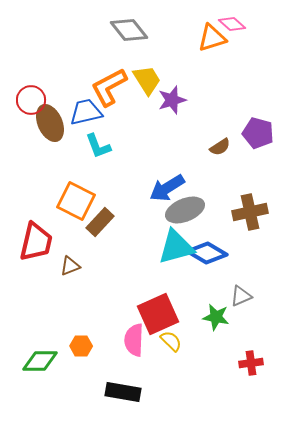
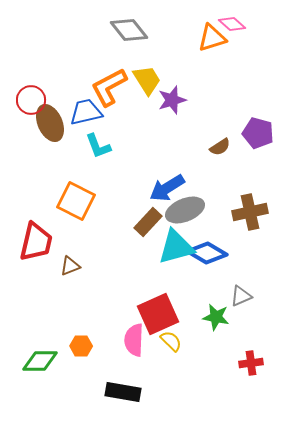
brown rectangle: moved 48 px right
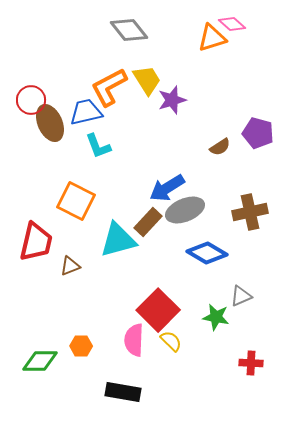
cyan triangle: moved 58 px left, 7 px up
red square: moved 4 px up; rotated 21 degrees counterclockwise
red cross: rotated 10 degrees clockwise
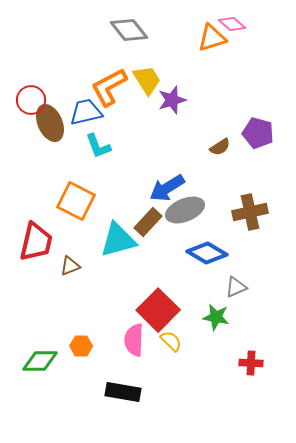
gray triangle: moved 5 px left, 9 px up
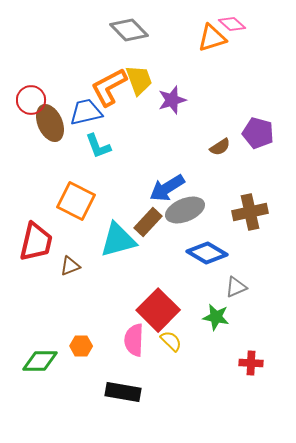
gray diamond: rotated 6 degrees counterclockwise
yellow trapezoid: moved 8 px left; rotated 12 degrees clockwise
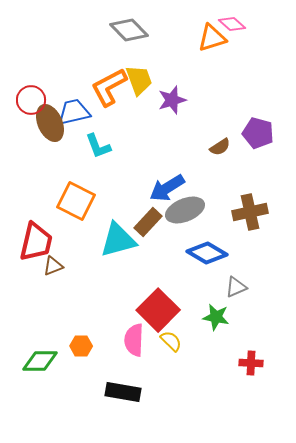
blue trapezoid: moved 12 px left
brown triangle: moved 17 px left
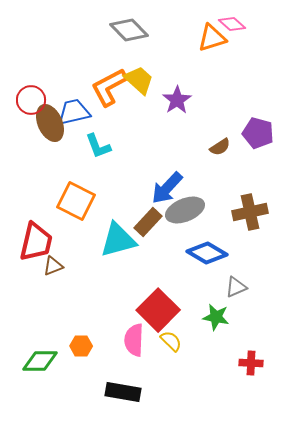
yellow trapezoid: rotated 28 degrees counterclockwise
purple star: moved 5 px right; rotated 16 degrees counterclockwise
blue arrow: rotated 15 degrees counterclockwise
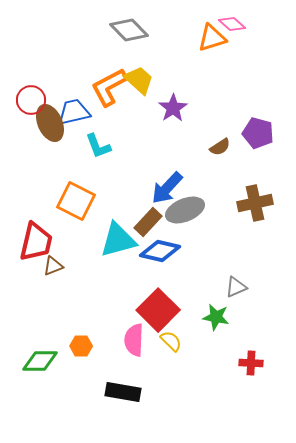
purple star: moved 4 px left, 8 px down
brown cross: moved 5 px right, 9 px up
blue diamond: moved 47 px left, 2 px up; rotated 18 degrees counterclockwise
